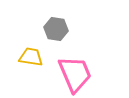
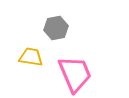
gray hexagon: moved 1 px up; rotated 20 degrees counterclockwise
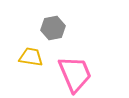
gray hexagon: moved 3 px left
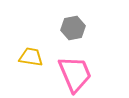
gray hexagon: moved 20 px right
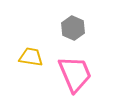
gray hexagon: rotated 25 degrees counterclockwise
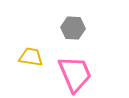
gray hexagon: rotated 20 degrees counterclockwise
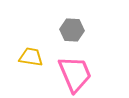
gray hexagon: moved 1 px left, 2 px down
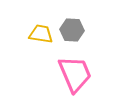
yellow trapezoid: moved 10 px right, 23 px up
